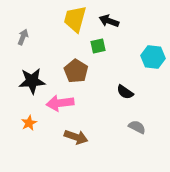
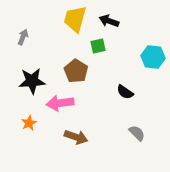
gray semicircle: moved 6 px down; rotated 18 degrees clockwise
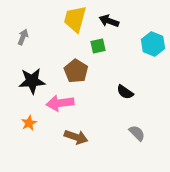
cyan hexagon: moved 13 px up; rotated 15 degrees clockwise
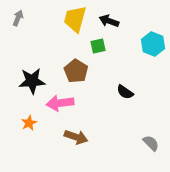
gray arrow: moved 5 px left, 19 px up
gray semicircle: moved 14 px right, 10 px down
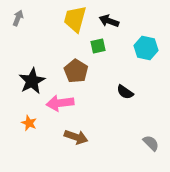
cyan hexagon: moved 7 px left, 4 px down; rotated 10 degrees counterclockwise
black star: rotated 24 degrees counterclockwise
orange star: rotated 21 degrees counterclockwise
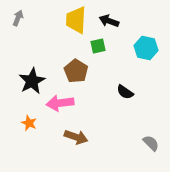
yellow trapezoid: moved 1 px right, 1 px down; rotated 12 degrees counterclockwise
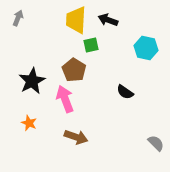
black arrow: moved 1 px left, 1 px up
green square: moved 7 px left, 1 px up
brown pentagon: moved 2 px left, 1 px up
pink arrow: moved 5 px right, 4 px up; rotated 76 degrees clockwise
gray semicircle: moved 5 px right
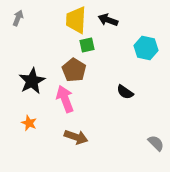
green square: moved 4 px left
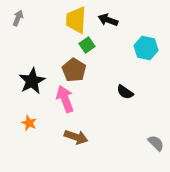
green square: rotated 21 degrees counterclockwise
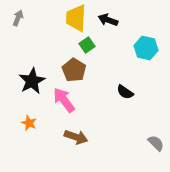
yellow trapezoid: moved 2 px up
pink arrow: moved 1 px left, 1 px down; rotated 16 degrees counterclockwise
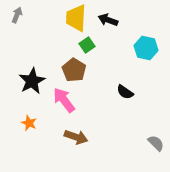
gray arrow: moved 1 px left, 3 px up
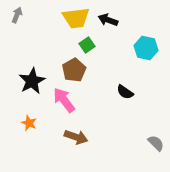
yellow trapezoid: rotated 100 degrees counterclockwise
brown pentagon: rotated 10 degrees clockwise
